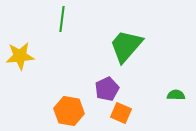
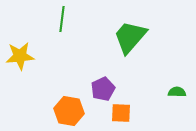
green trapezoid: moved 4 px right, 9 px up
purple pentagon: moved 4 px left
green semicircle: moved 1 px right, 3 px up
orange square: rotated 20 degrees counterclockwise
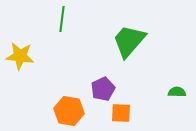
green trapezoid: moved 1 px left, 4 px down
yellow star: rotated 12 degrees clockwise
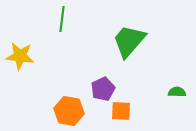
orange square: moved 2 px up
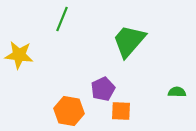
green line: rotated 15 degrees clockwise
yellow star: moved 1 px left, 1 px up
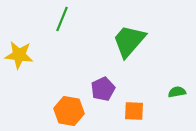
green semicircle: rotated 12 degrees counterclockwise
orange square: moved 13 px right
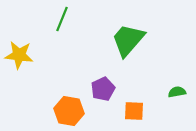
green trapezoid: moved 1 px left, 1 px up
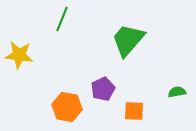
orange hexagon: moved 2 px left, 4 px up
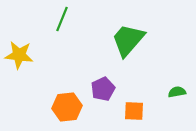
orange hexagon: rotated 16 degrees counterclockwise
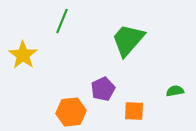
green line: moved 2 px down
yellow star: moved 4 px right; rotated 28 degrees clockwise
green semicircle: moved 2 px left, 1 px up
orange hexagon: moved 4 px right, 5 px down
